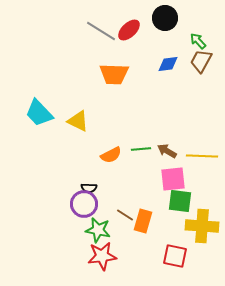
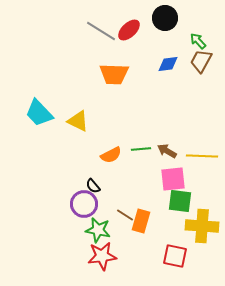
black semicircle: moved 4 px right, 2 px up; rotated 49 degrees clockwise
orange rectangle: moved 2 px left
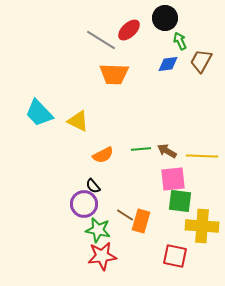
gray line: moved 9 px down
green arrow: moved 18 px left; rotated 18 degrees clockwise
orange semicircle: moved 8 px left
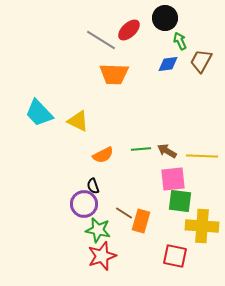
black semicircle: rotated 21 degrees clockwise
brown line: moved 1 px left, 2 px up
red star: rotated 12 degrees counterclockwise
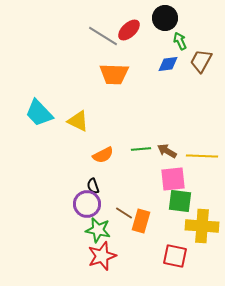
gray line: moved 2 px right, 4 px up
purple circle: moved 3 px right
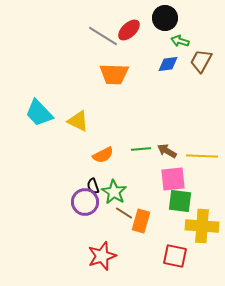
green arrow: rotated 48 degrees counterclockwise
purple circle: moved 2 px left, 2 px up
green star: moved 16 px right, 38 px up; rotated 20 degrees clockwise
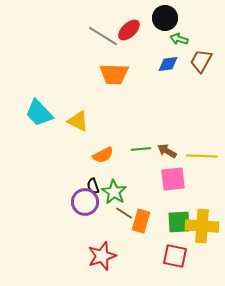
green arrow: moved 1 px left, 2 px up
green square: moved 1 px left, 21 px down; rotated 10 degrees counterclockwise
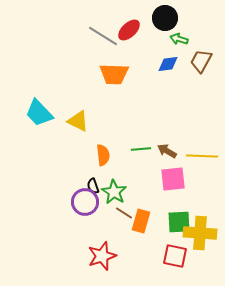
orange semicircle: rotated 70 degrees counterclockwise
yellow cross: moved 2 px left, 7 px down
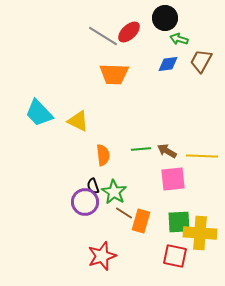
red ellipse: moved 2 px down
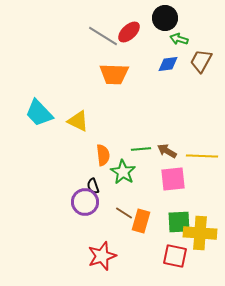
green star: moved 9 px right, 20 px up
